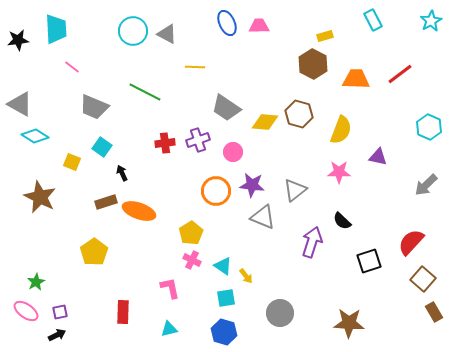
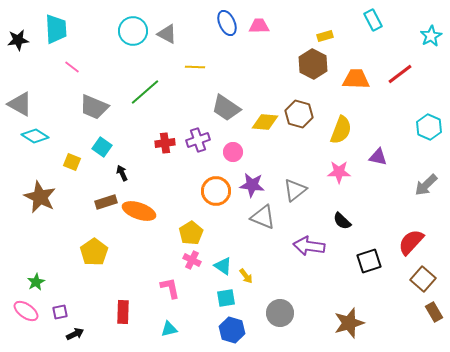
cyan star at (431, 21): moved 15 px down
green line at (145, 92): rotated 68 degrees counterclockwise
purple arrow at (312, 242): moved 3 px left, 4 px down; rotated 100 degrees counterclockwise
brown star at (349, 323): rotated 20 degrees counterclockwise
blue hexagon at (224, 332): moved 8 px right, 2 px up
black arrow at (57, 335): moved 18 px right, 1 px up
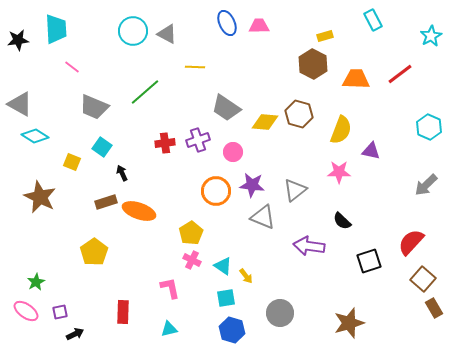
purple triangle at (378, 157): moved 7 px left, 6 px up
brown rectangle at (434, 312): moved 4 px up
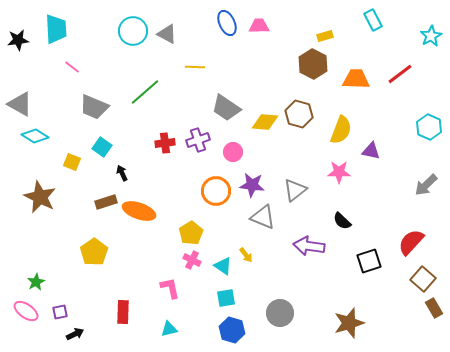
yellow arrow at (246, 276): moved 21 px up
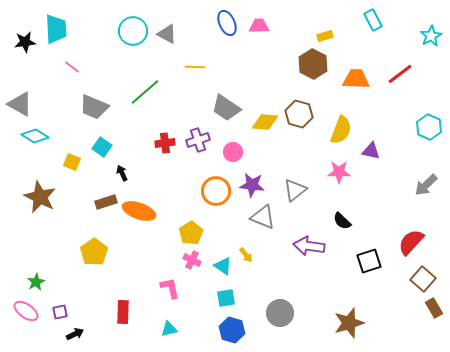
black star at (18, 40): moved 7 px right, 2 px down
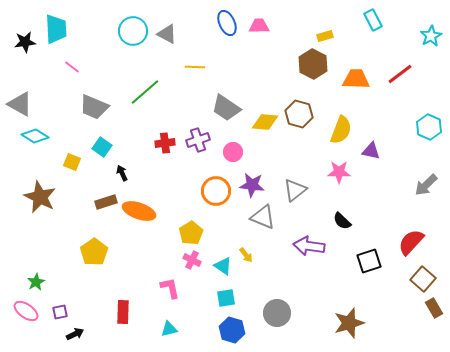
gray circle at (280, 313): moved 3 px left
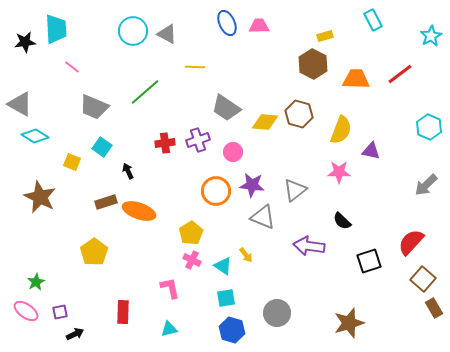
black arrow at (122, 173): moved 6 px right, 2 px up
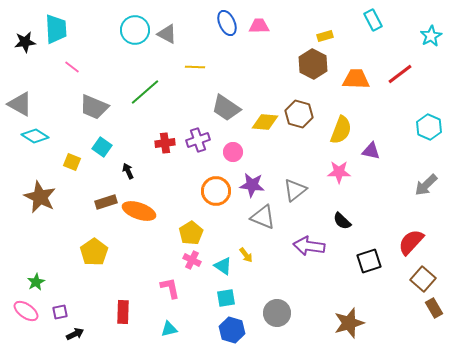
cyan circle at (133, 31): moved 2 px right, 1 px up
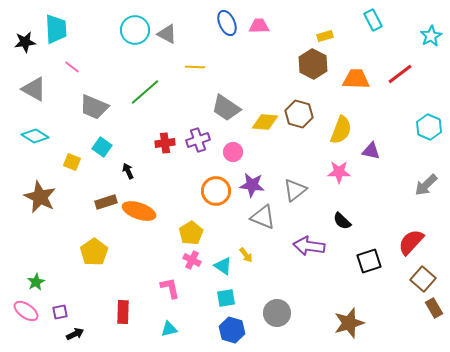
gray triangle at (20, 104): moved 14 px right, 15 px up
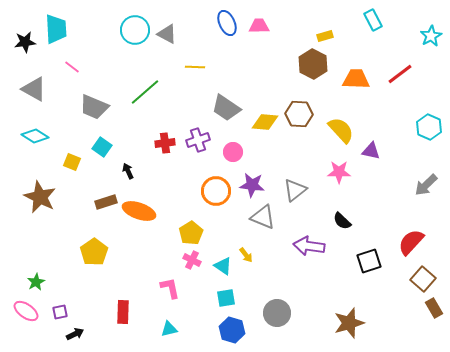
brown hexagon at (299, 114): rotated 12 degrees counterclockwise
yellow semicircle at (341, 130): rotated 64 degrees counterclockwise
